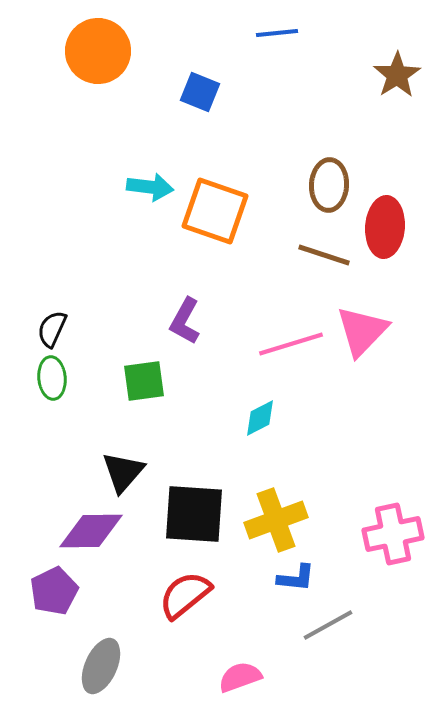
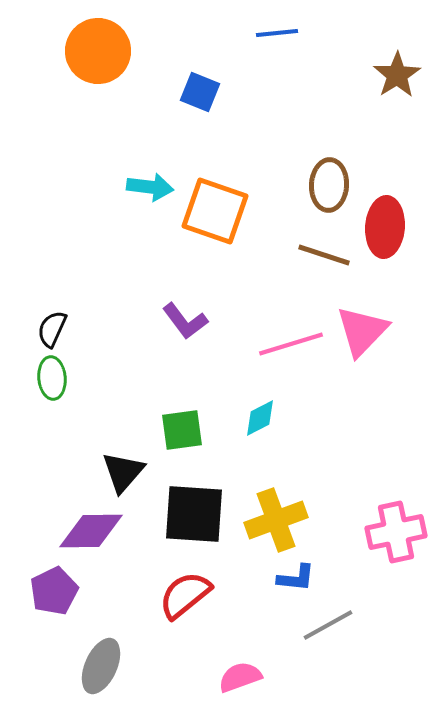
purple L-shape: rotated 66 degrees counterclockwise
green square: moved 38 px right, 49 px down
pink cross: moved 3 px right, 2 px up
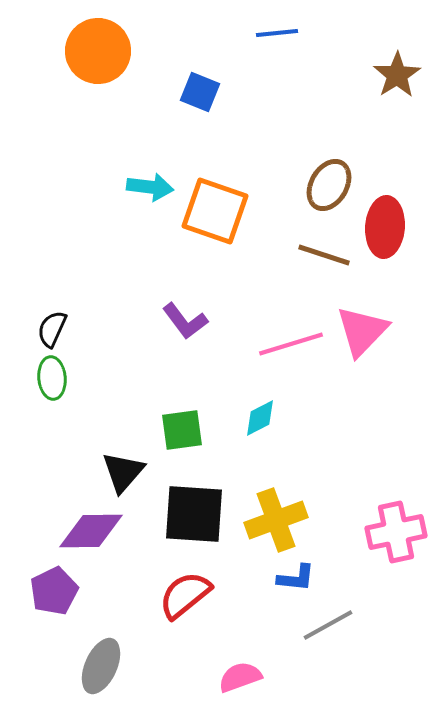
brown ellipse: rotated 27 degrees clockwise
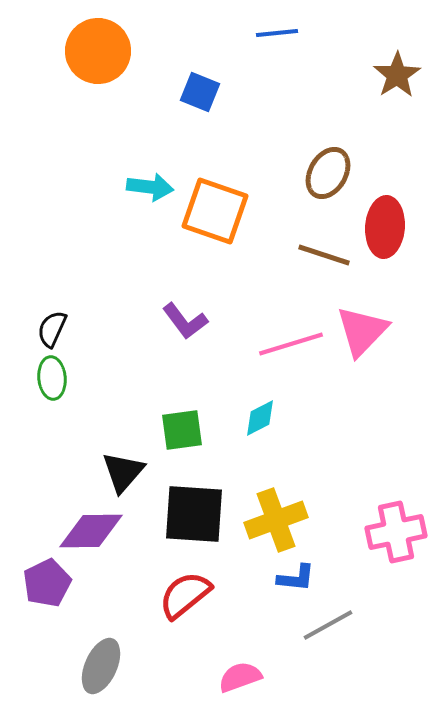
brown ellipse: moved 1 px left, 12 px up
purple pentagon: moved 7 px left, 8 px up
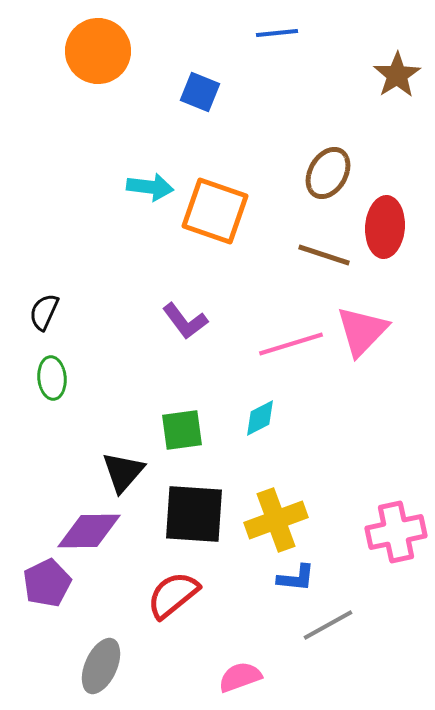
black semicircle: moved 8 px left, 17 px up
purple diamond: moved 2 px left
red semicircle: moved 12 px left
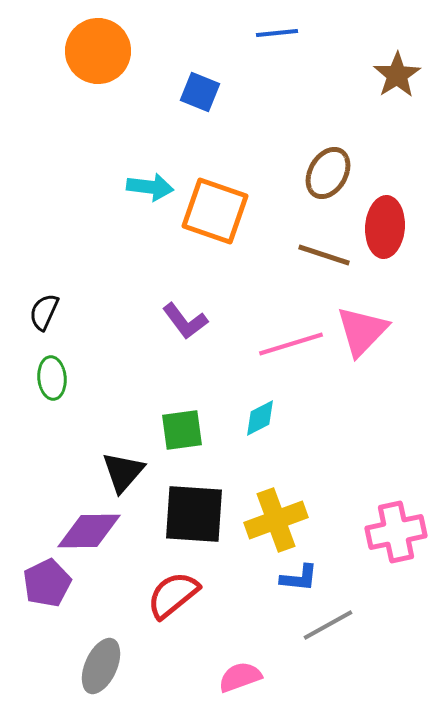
blue L-shape: moved 3 px right
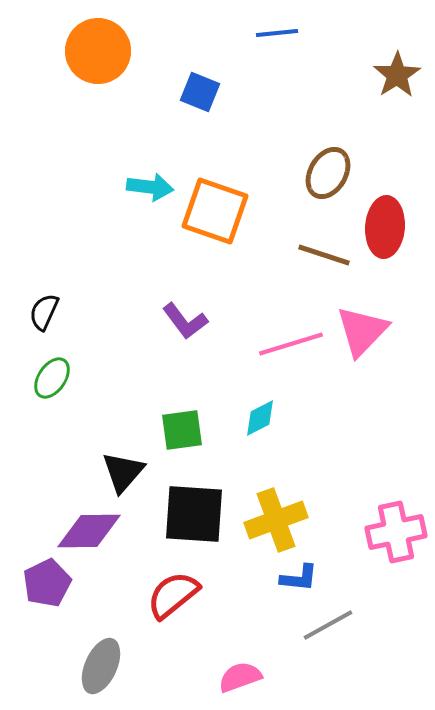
green ellipse: rotated 39 degrees clockwise
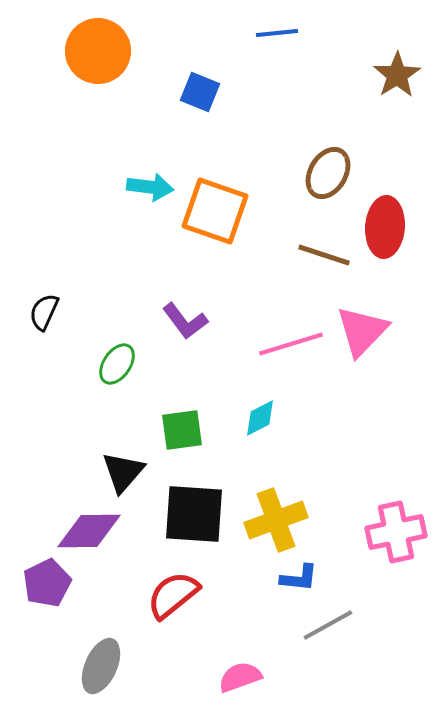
green ellipse: moved 65 px right, 14 px up
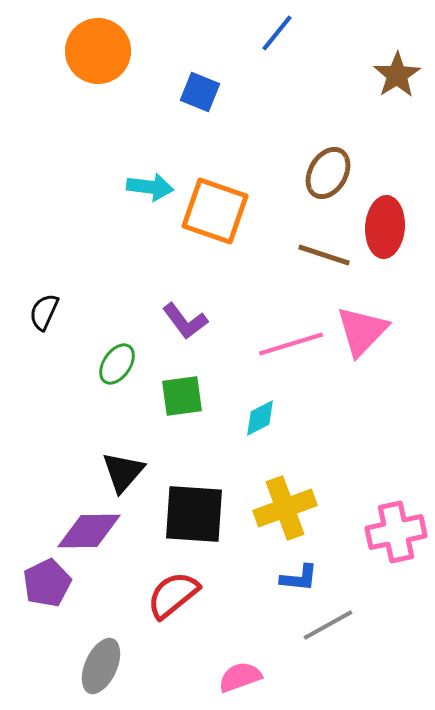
blue line: rotated 45 degrees counterclockwise
green square: moved 34 px up
yellow cross: moved 9 px right, 12 px up
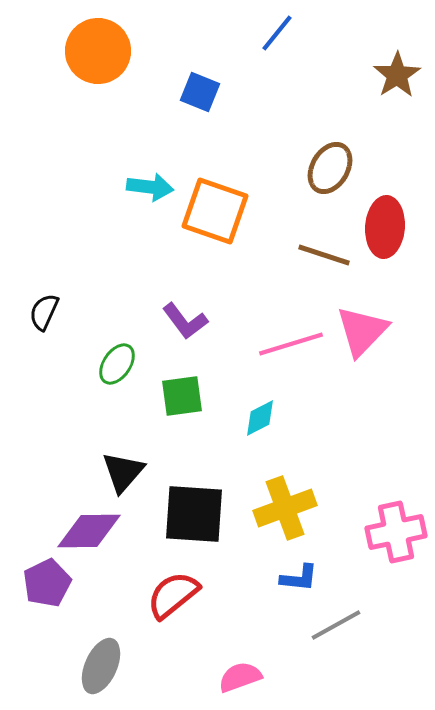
brown ellipse: moved 2 px right, 5 px up
gray line: moved 8 px right
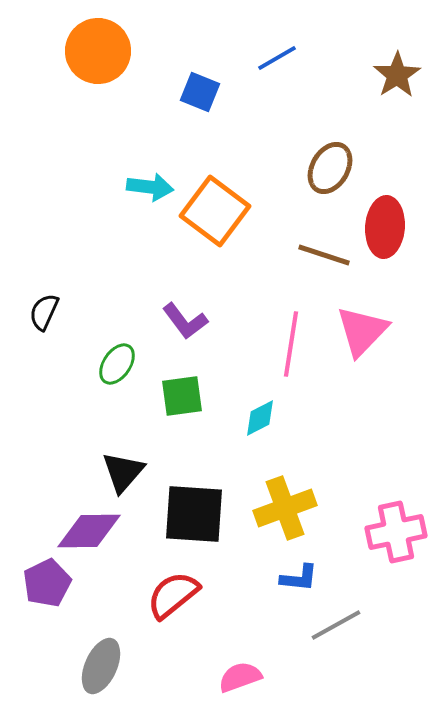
blue line: moved 25 px down; rotated 21 degrees clockwise
orange square: rotated 18 degrees clockwise
pink line: rotated 64 degrees counterclockwise
